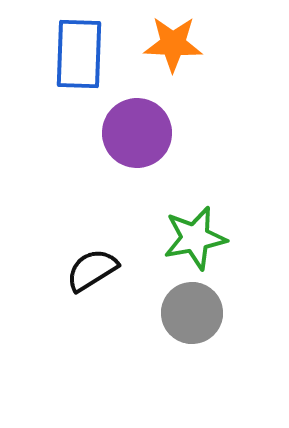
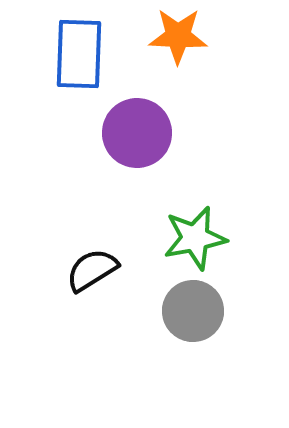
orange star: moved 5 px right, 8 px up
gray circle: moved 1 px right, 2 px up
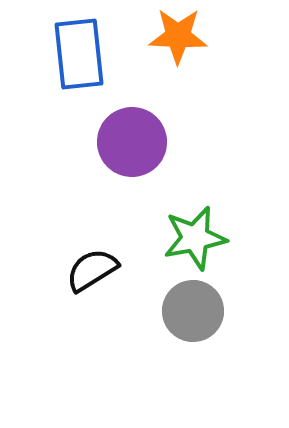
blue rectangle: rotated 8 degrees counterclockwise
purple circle: moved 5 px left, 9 px down
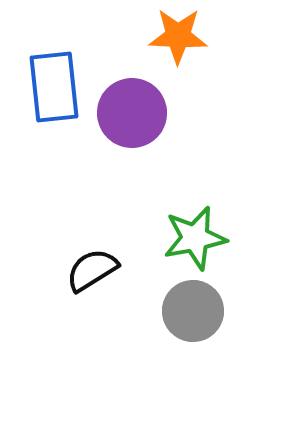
blue rectangle: moved 25 px left, 33 px down
purple circle: moved 29 px up
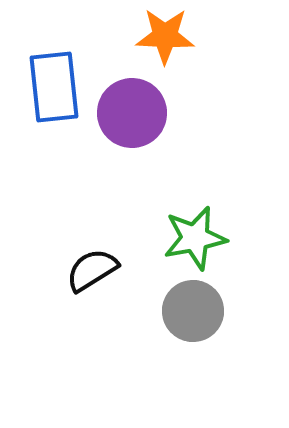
orange star: moved 13 px left
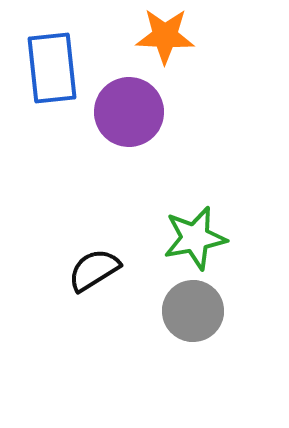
blue rectangle: moved 2 px left, 19 px up
purple circle: moved 3 px left, 1 px up
black semicircle: moved 2 px right
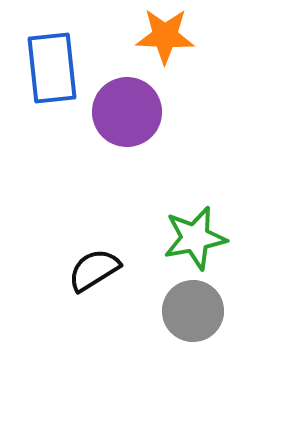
purple circle: moved 2 px left
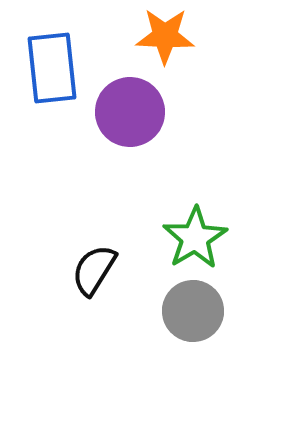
purple circle: moved 3 px right
green star: rotated 20 degrees counterclockwise
black semicircle: rotated 26 degrees counterclockwise
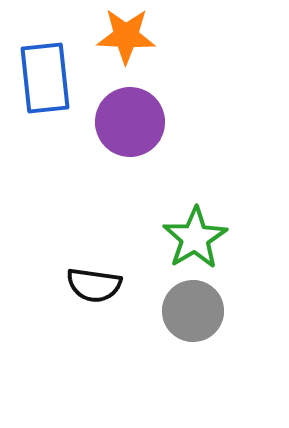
orange star: moved 39 px left
blue rectangle: moved 7 px left, 10 px down
purple circle: moved 10 px down
black semicircle: moved 15 px down; rotated 114 degrees counterclockwise
